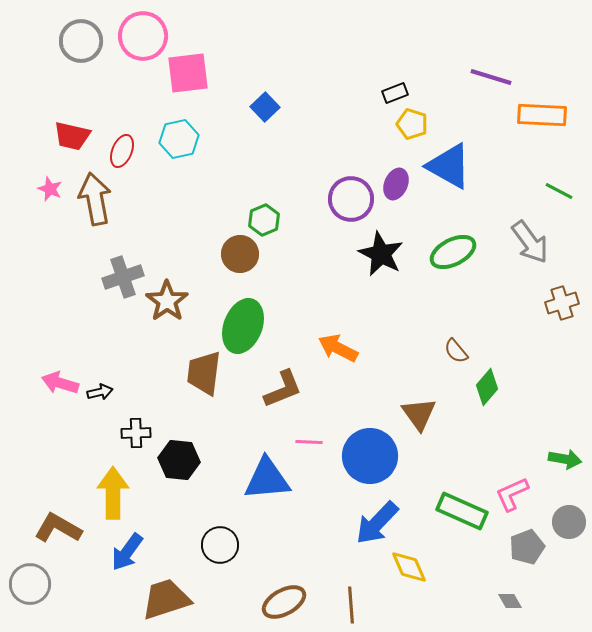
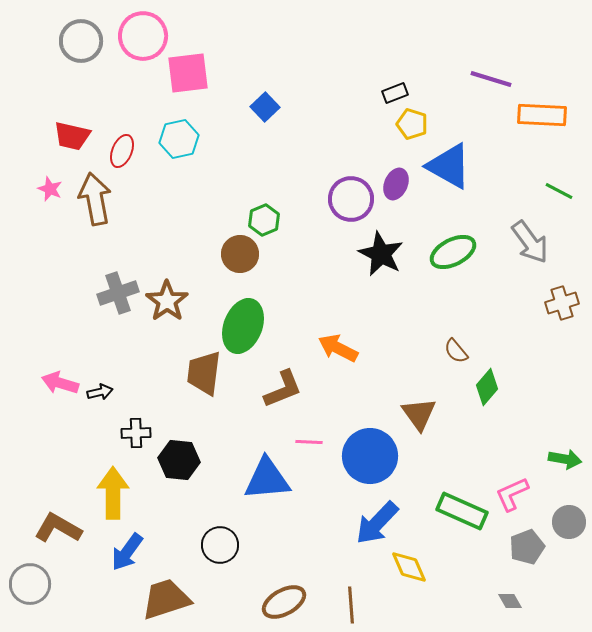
purple line at (491, 77): moved 2 px down
gray cross at (123, 277): moved 5 px left, 16 px down
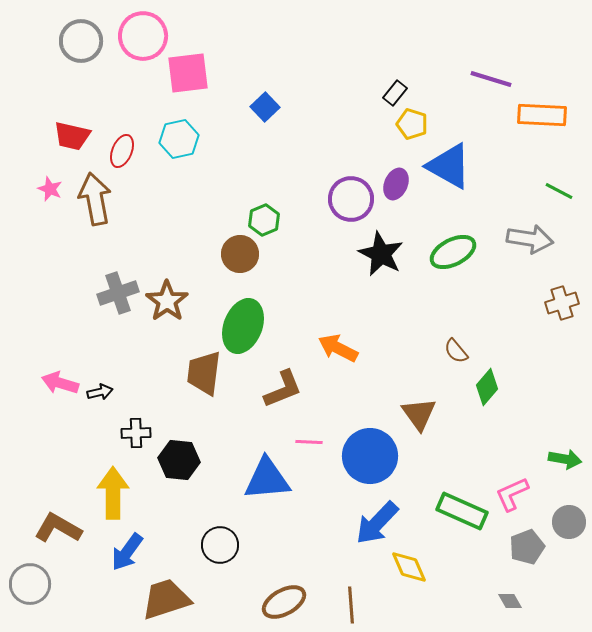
black rectangle at (395, 93): rotated 30 degrees counterclockwise
gray arrow at (530, 242): moved 3 px up; rotated 45 degrees counterclockwise
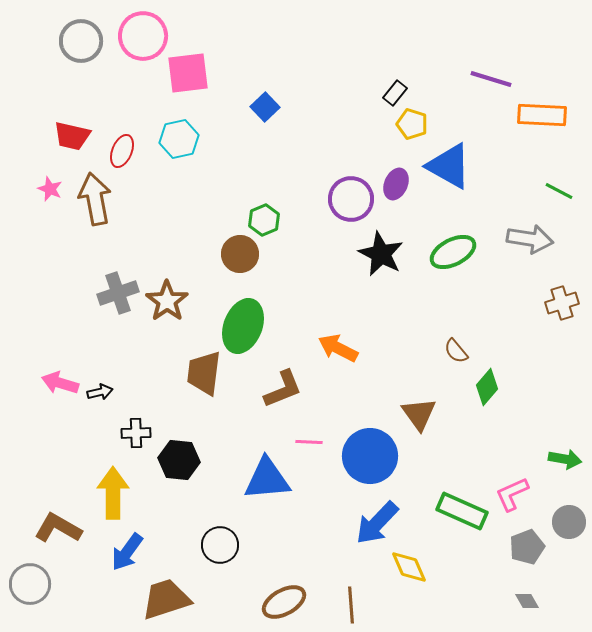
gray diamond at (510, 601): moved 17 px right
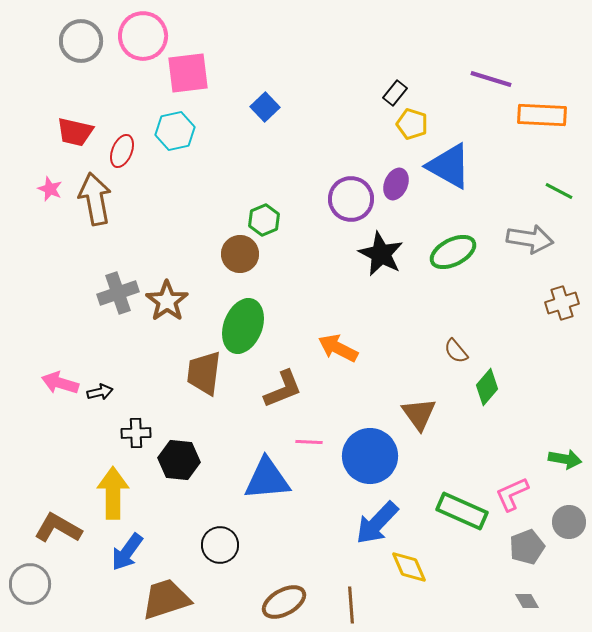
red trapezoid at (72, 136): moved 3 px right, 4 px up
cyan hexagon at (179, 139): moved 4 px left, 8 px up
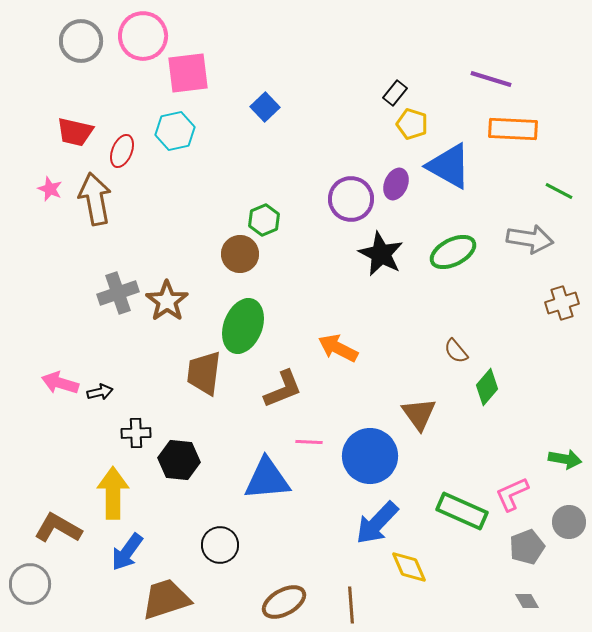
orange rectangle at (542, 115): moved 29 px left, 14 px down
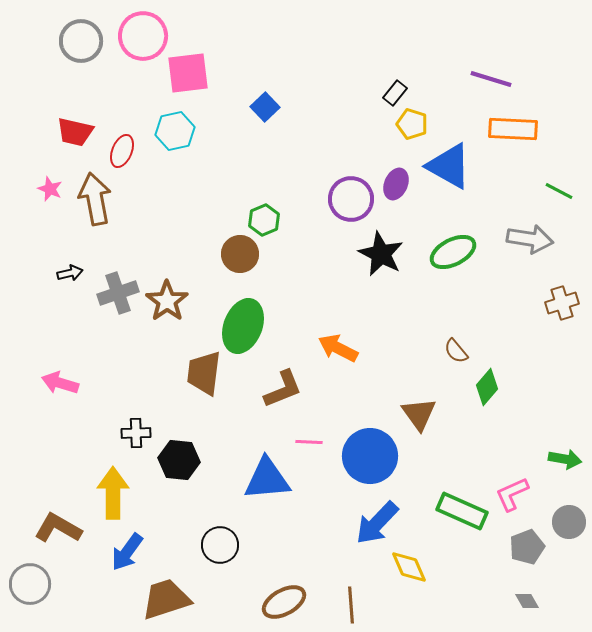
black arrow at (100, 392): moved 30 px left, 119 px up
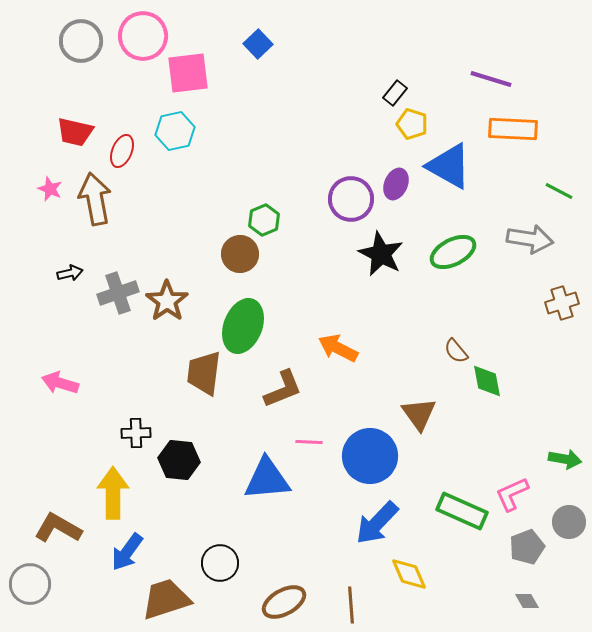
blue square at (265, 107): moved 7 px left, 63 px up
green diamond at (487, 387): moved 6 px up; rotated 51 degrees counterclockwise
black circle at (220, 545): moved 18 px down
yellow diamond at (409, 567): moved 7 px down
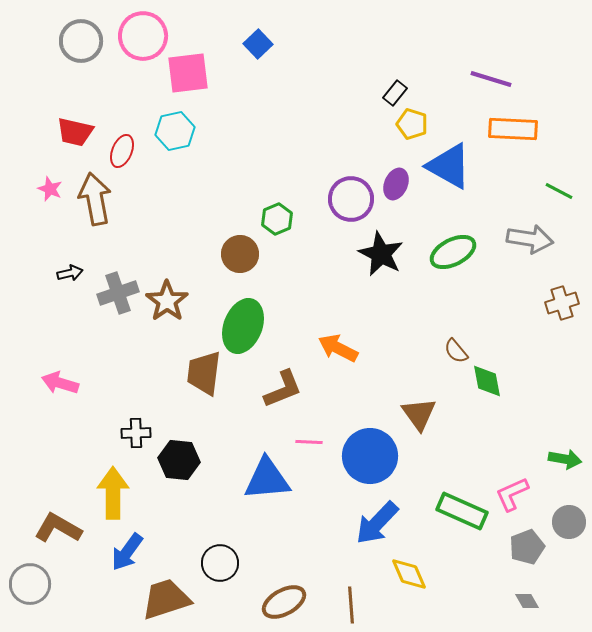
green hexagon at (264, 220): moved 13 px right, 1 px up
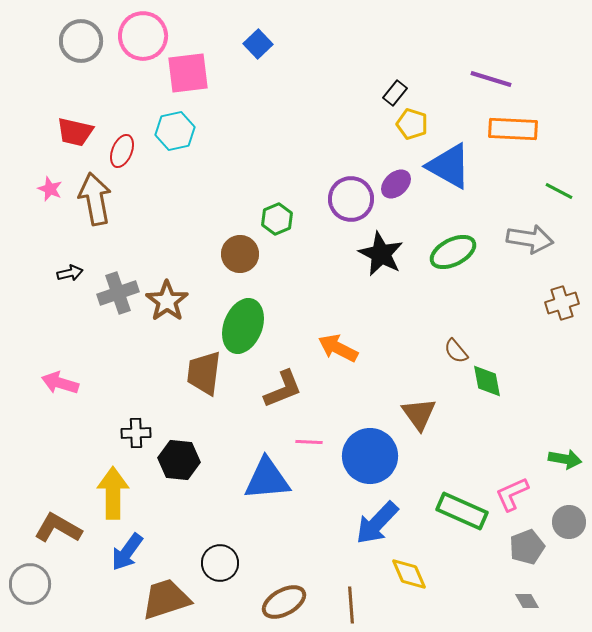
purple ellipse at (396, 184): rotated 24 degrees clockwise
